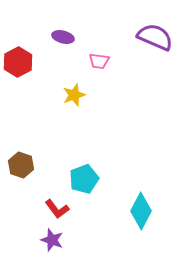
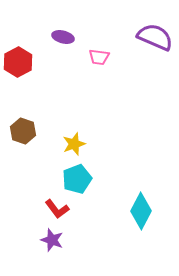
pink trapezoid: moved 4 px up
yellow star: moved 49 px down
brown hexagon: moved 2 px right, 34 px up
cyan pentagon: moved 7 px left
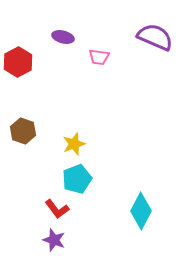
purple star: moved 2 px right
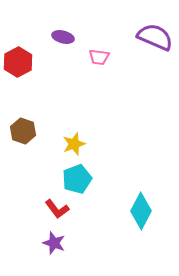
purple star: moved 3 px down
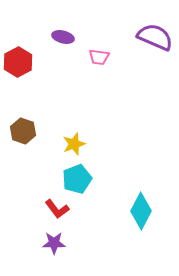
purple star: rotated 20 degrees counterclockwise
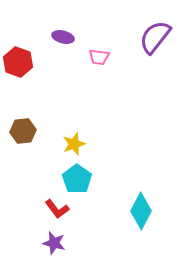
purple semicircle: rotated 75 degrees counterclockwise
red hexagon: rotated 12 degrees counterclockwise
brown hexagon: rotated 25 degrees counterclockwise
cyan pentagon: rotated 16 degrees counterclockwise
purple star: rotated 15 degrees clockwise
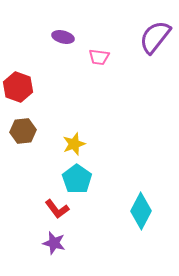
red hexagon: moved 25 px down
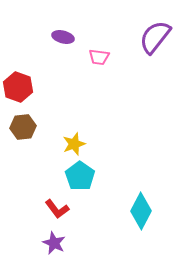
brown hexagon: moved 4 px up
cyan pentagon: moved 3 px right, 3 px up
purple star: rotated 10 degrees clockwise
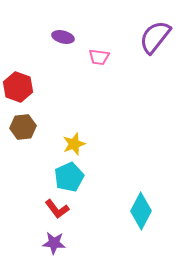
cyan pentagon: moved 11 px left, 1 px down; rotated 12 degrees clockwise
purple star: rotated 20 degrees counterclockwise
